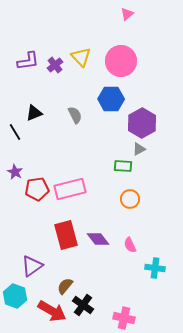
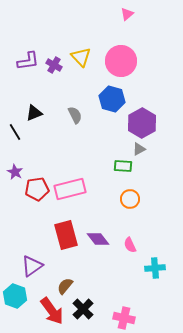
purple cross: moved 1 px left; rotated 21 degrees counterclockwise
blue hexagon: moved 1 px right; rotated 15 degrees clockwise
cyan cross: rotated 12 degrees counterclockwise
black cross: moved 4 px down; rotated 10 degrees clockwise
red arrow: rotated 24 degrees clockwise
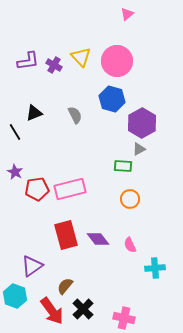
pink circle: moved 4 px left
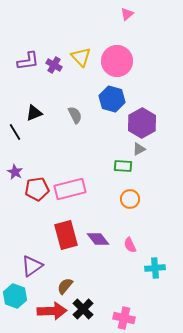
red arrow: rotated 56 degrees counterclockwise
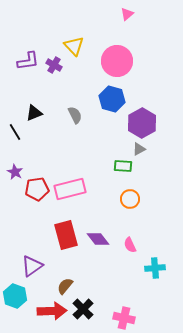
yellow triangle: moved 7 px left, 11 px up
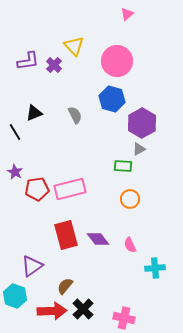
purple cross: rotated 14 degrees clockwise
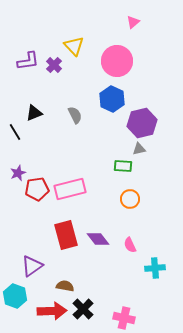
pink triangle: moved 6 px right, 8 px down
blue hexagon: rotated 10 degrees clockwise
purple hexagon: rotated 16 degrees clockwise
gray triangle: rotated 16 degrees clockwise
purple star: moved 3 px right, 1 px down; rotated 21 degrees clockwise
brown semicircle: rotated 60 degrees clockwise
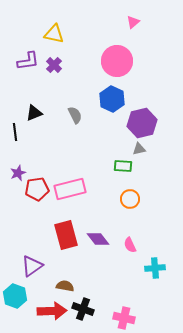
yellow triangle: moved 20 px left, 12 px up; rotated 35 degrees counterclockwise
black line: rotated 24 degrees clockwise
black cross: rotated 25 degrees counterclockwise
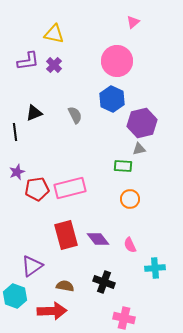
purple star: moved 1 px left, 1 px up
pink rectangle: moved 1 px up
black cross: moved 21 px right, 27 px up
